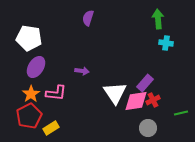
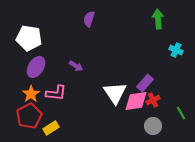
purple semicircle: moved 1 px right, 1 px down
cyan cross: moved 10 px right, 7 px down; rotated 16 degrees clockwise
purple arrow: moved 6 px left, 5 px up; rotated 24 degrees clockwise
green line: rotated 72 degrees clockwise
gray circle: moved 5 px right, 2 px up
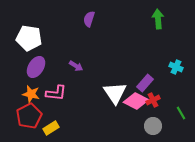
cyan cross: moved 17 px down
orange star: rotated 24 degrees counterclockwise
pink diamond: rotated 35 degrees clockwise
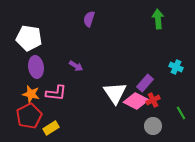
purple ellipse: rotated 40 degrees counterclockwise
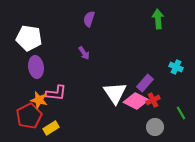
purple arrow: moved 8 px right, 13 px up; rotated 24 degrees clockwise
orange star: moved 8 px right, 6 px down
gray circle: moved 2 px right, 1 px down
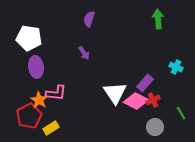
orange star: rotated 18 degrees clockwise
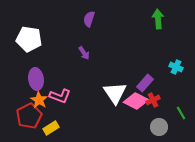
white pentagon: moved 1 px down
purple ellipse: moved 12 px down
pink L-shape: moved 4 px right, 3 px down; rotated 15 degrees clockwise
gray circle: moved 4 px right
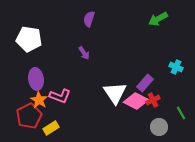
green arrow: rotated 114 degrees counterclockwise
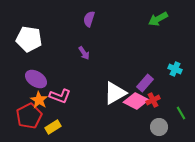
cyan cross: moved 1 px left, 2 px down
purple ellipse: rotated 50 degrees counterclockwise
white triangle: rotated 35 degrees clockwise
yellow rectangle: moved 2 px right, 1 px up
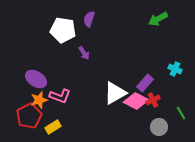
white pentagon: moved 34 px right, 9 px up
orange star: rotated 24 degrees clockwise
